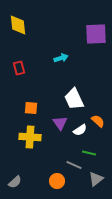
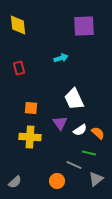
purple square: moved 12 px left, 8 px up
orange semicircle: moved 12 px down
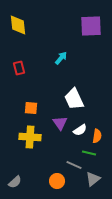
purple square: moved 7 px right
cyan arrow: rotated 32 degrees counterclockwise
orange semicircle: moved 1 px left, 3 px down; rotated 56 degrees clockwise
gray triangle: moved 3 px left
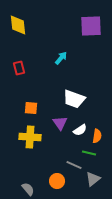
white trapezoid: rotated 45 degrees counterclockwise
gray semicircle: moved 13 px right, 7 px down; rotated 88 degrees counterclockwise
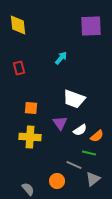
orange semicircle: rotated 40 degrees clockwise
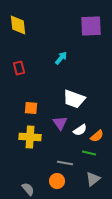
gray line: moved 9 px left, 2 px up; rotated 14 degrees counterclockwise
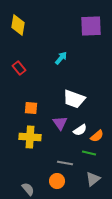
yellow diamond: rotated 15 degrees clockwise
red rectangle: rotated 24 degrees counterclockwise
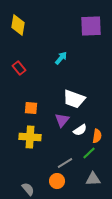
purple triangle: moved 2 px right, 3 px up; rotated 14 degrees clockwise
orange semicircle: rotated 40 degrees counterclockwise
green line: rotated 56 degrees counterclockwise
gray line: rotated 42 degrees counterclockwise
gray triangle: rotated 35 degrees clockwise
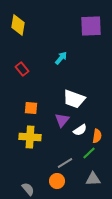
red rectangle: moved 3 px right, 1 px down
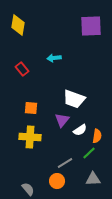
cyan arrow: moved 7 px left; rotated 136 degrees counterclockwise
